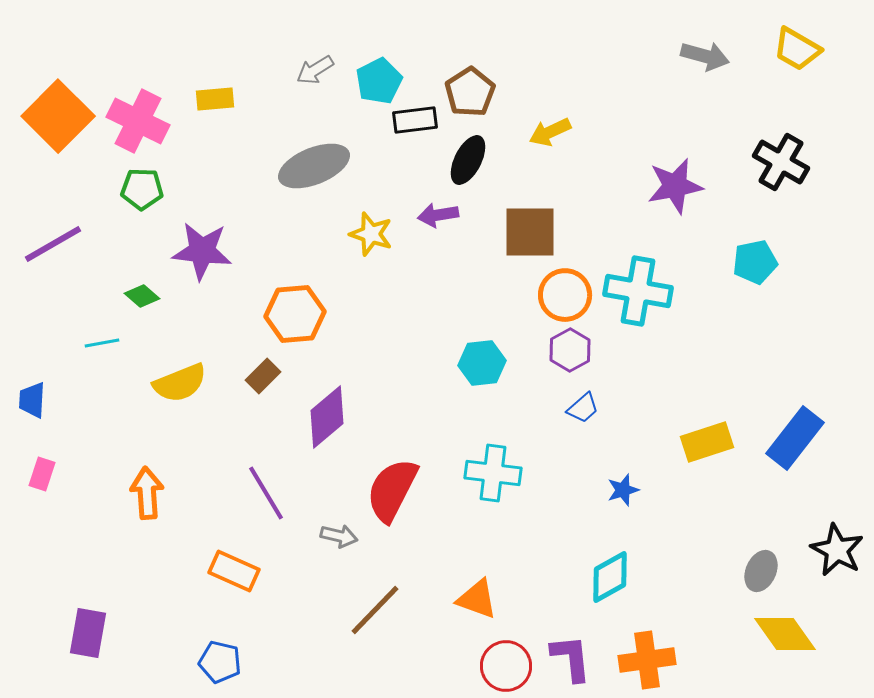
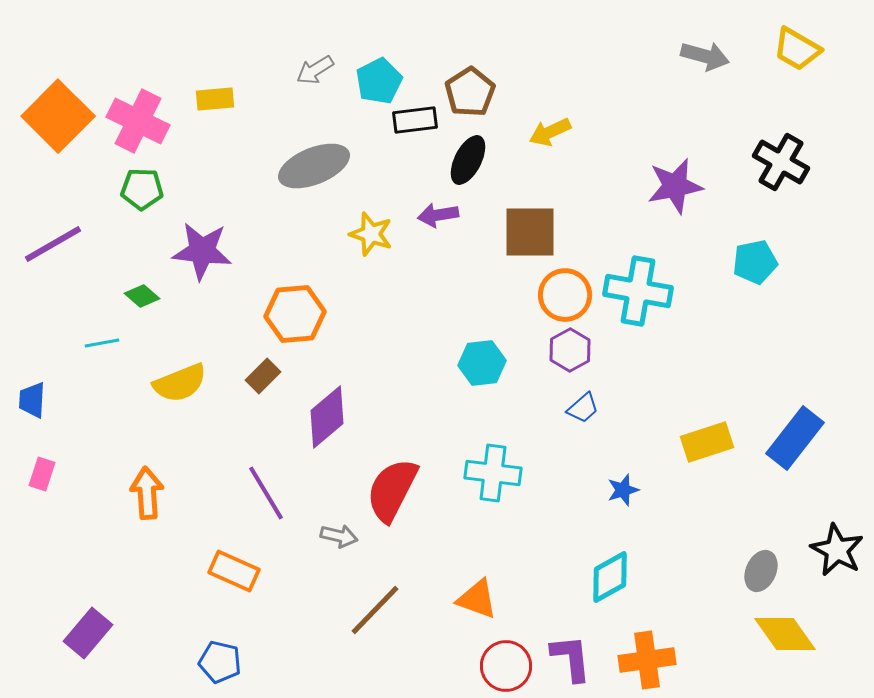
purple rectangle at (88, 633): rotated 30 degrees clockwise
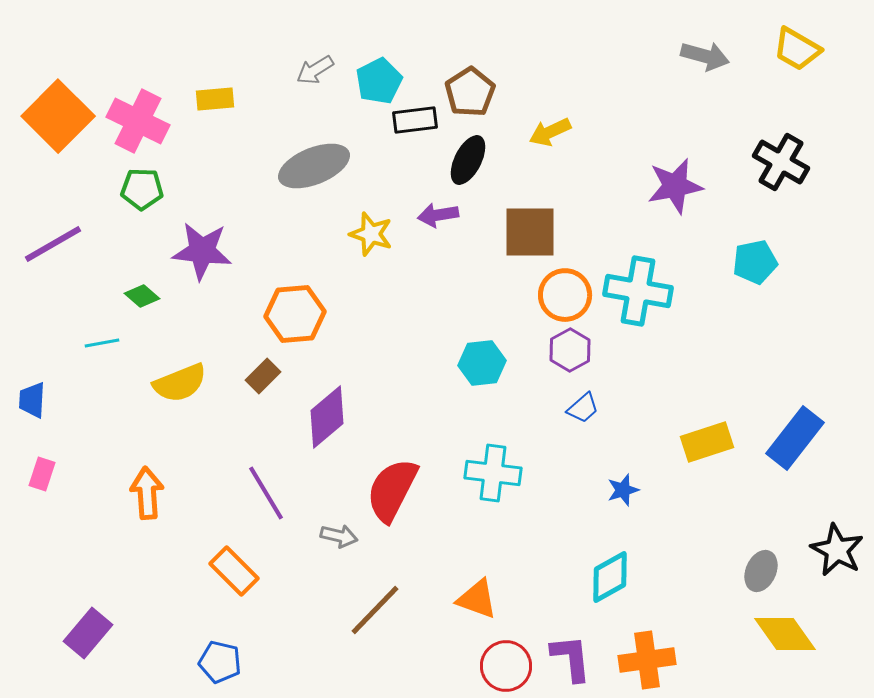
orange rectangle at (234, 571): rotated 21 degrees clockwise
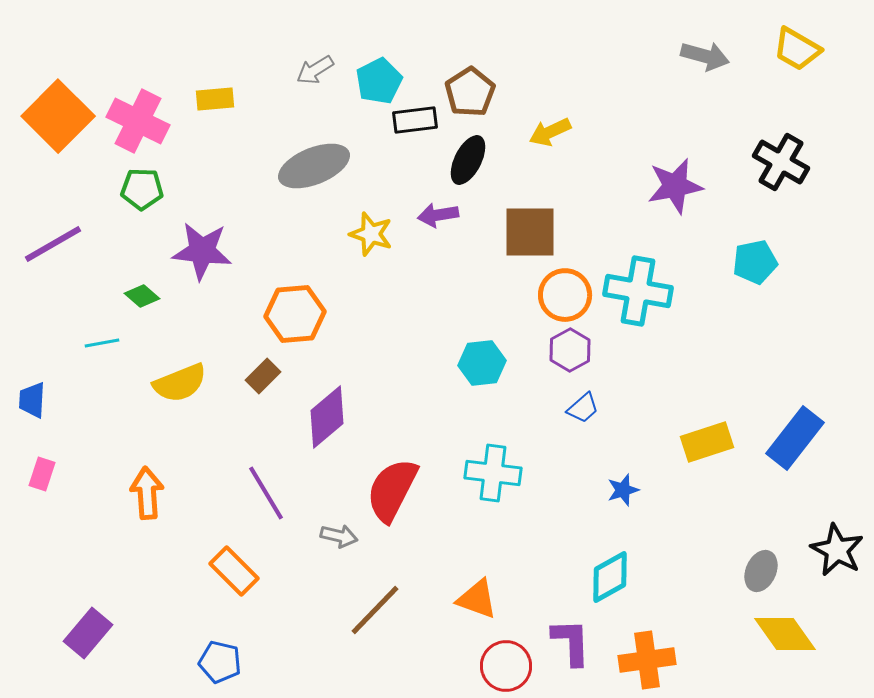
purple L-shape at (571, 658): moved 16 px up; rotated 4 degrees clockwise
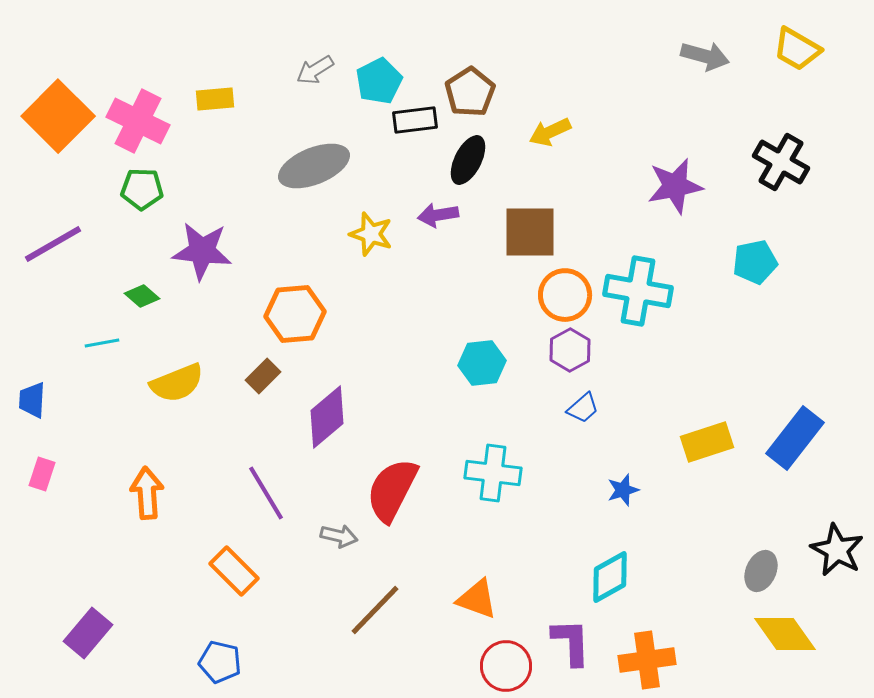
yellow semicircle at (180, 383): moved 3 px left
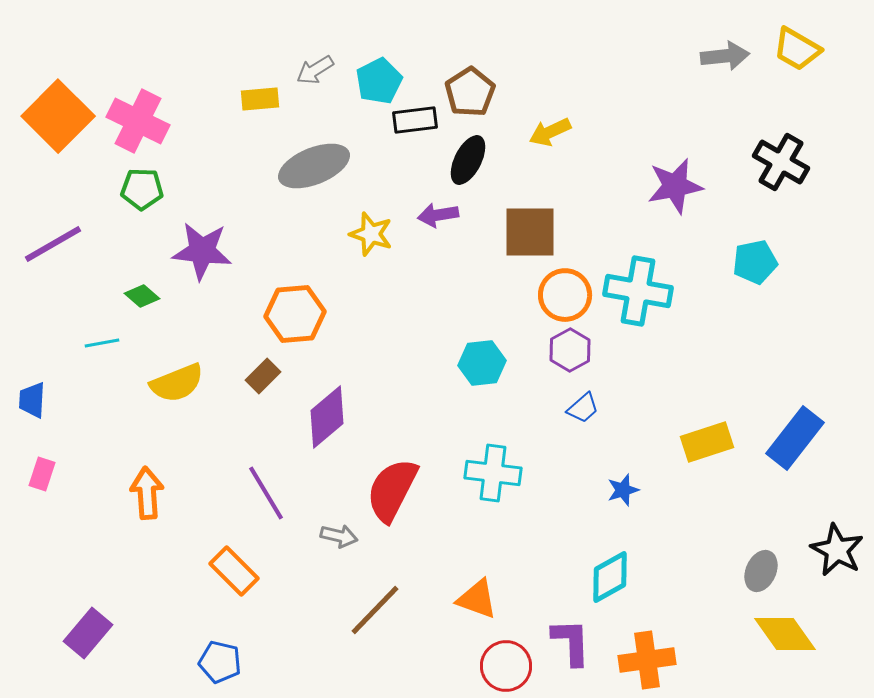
gray arrow at (705, 56): moved 20 px right; rotated 21 degrees counterclockwise
yellow rectangle at (215, 99): moved 45 px right
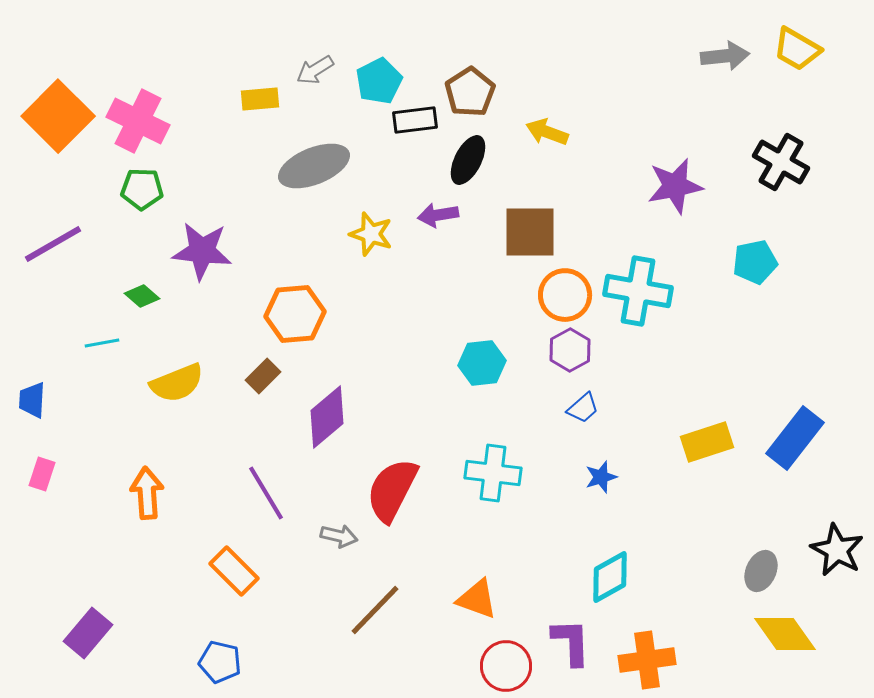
yellow arrow at (550, 132): moved 3 px left; rotated 45 degrees clockwise
blue star at (623, 490): moved 22 px left, 13 px up
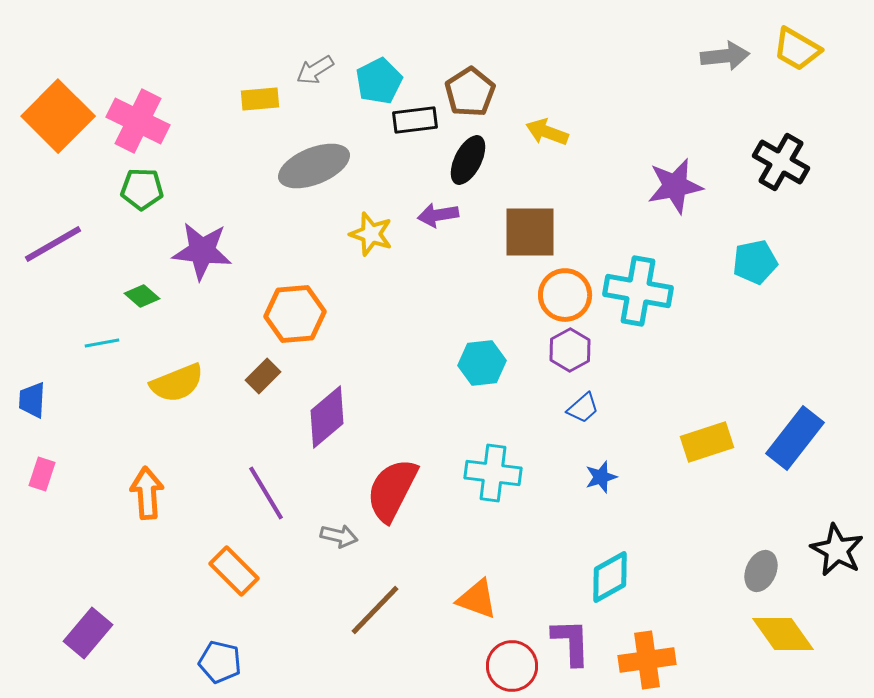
yellow diamond at (785, 634): moved 2 px left
red circle at (506, 666): moved 6 px right
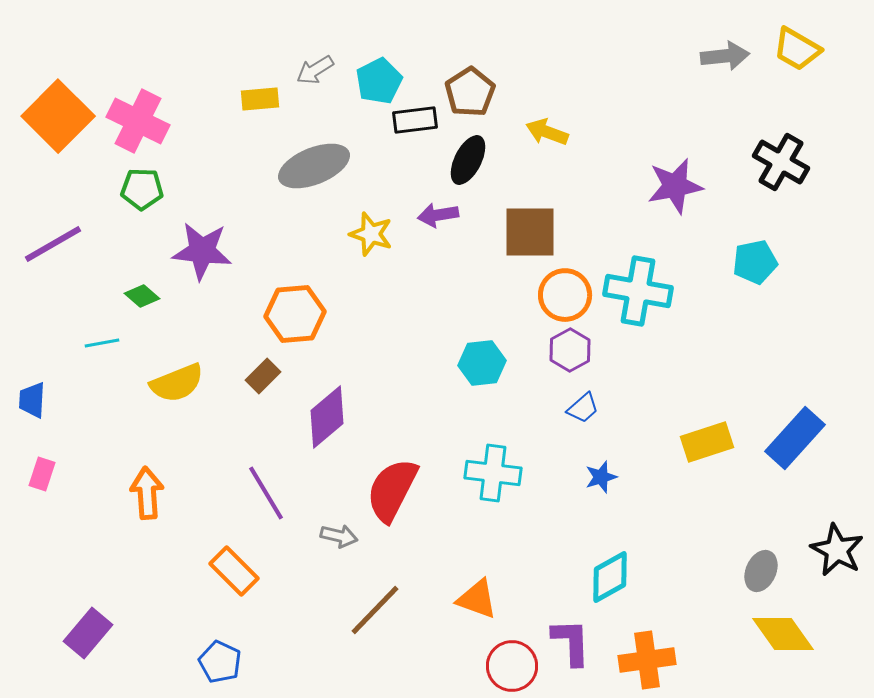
blue rectangle at (795, 438): rotated 4 degrees clockwise
blue pentagon at (220, 662): rotated 12 degrees clockwise
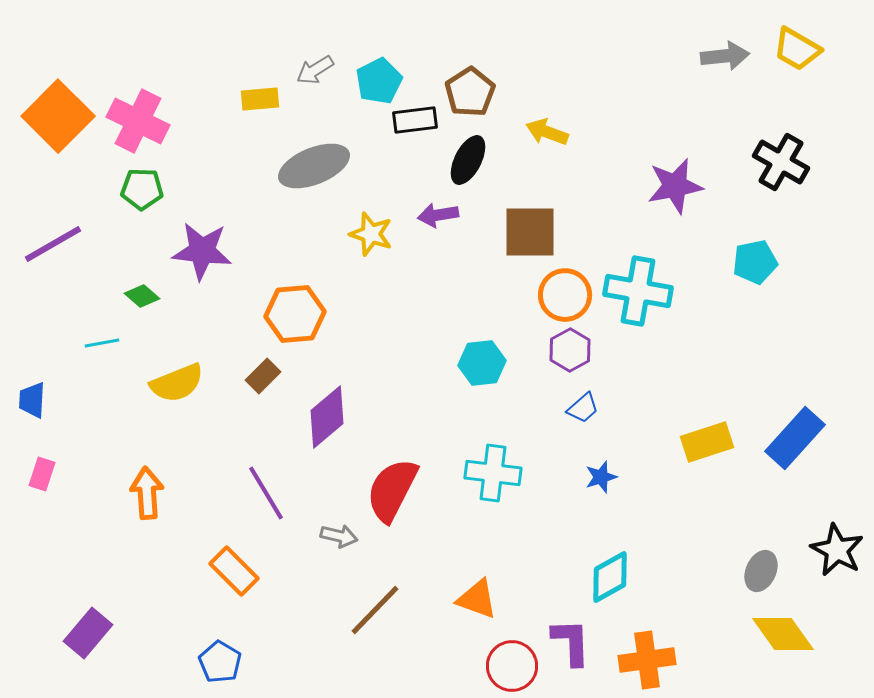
blue pentagon at (220, 662): rotated 6 degrees clockwise
